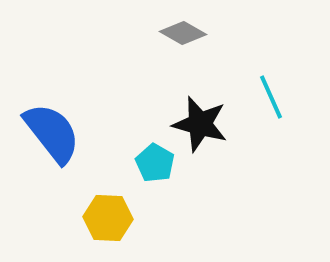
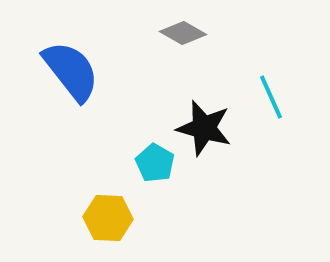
black star: moved 4 px right, 4 px down
blue semicircle: moved 19 px right, 62 px up
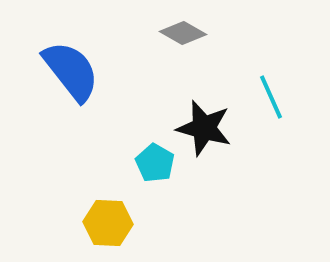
yellow hexagon: moved 5 px down
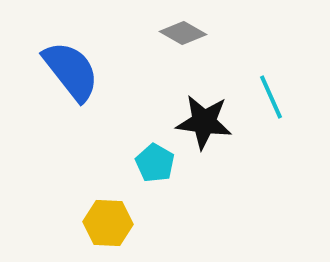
black star: moved 6 px up; rotated 8 degrees counterclockwise
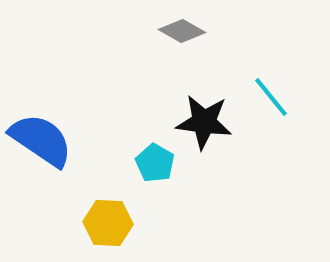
gray diamond: moved 1 px left, 2 px up
blue semicircle: moved 30 px left, 69 px down; rotated 18 degrees counterclockwise
cyan line: rotated 15 degrees counterclockwise
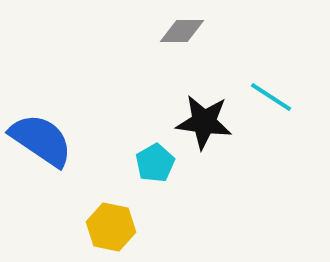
gray diamond: rotated 30 degrees counterclockwise
cyan line: rotated 18 degrees counterclockwise
cyan pentagon: rotated 12 degrees clockwise
yellow hexagon: moved 3 px right, 4 px down; rotated 9 degrees clockwise
